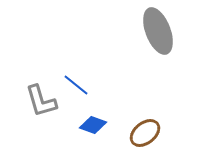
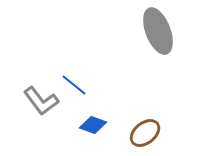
blue line: moved 2 px left
gray L-shape: rotated 21 degrees counterclockwise
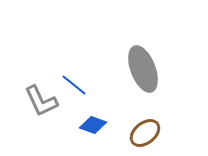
gray ellipse: moved 15 px left, 38 px down
gray L-shape: rotated 12 degrees clockwise
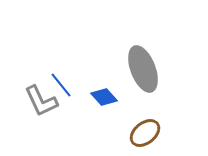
blue line: moved 13 px left; rotated 12 degrees clockwise
blue diamond: moved 11 px right, 28 px up; rotated 28 degrees clockwise
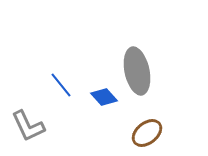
gray ellipse: moved 6 px left, 2 px down; rotated 9 degrees clockwise
gray L-shape: moved 13 px left, 25 px down
brown ellipse: moved 2 px right
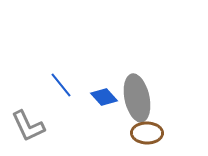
gray ellipse: moved 27 px down
brown ellipse: rotated 40 degrees clockwise
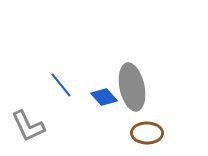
gray ellipse: moved 5 px left, 11 px up
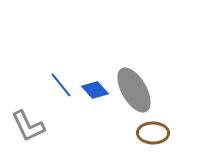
gray ellipse: moved 2 px right, 3 px down; rotated 18 degrees counterclockwise
blue diamond: moved 9 px left, 7 px up
brown ellipse: moved 6 px right
